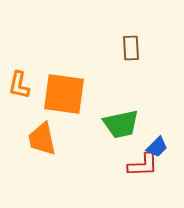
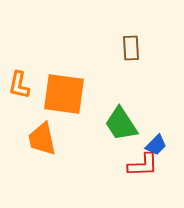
green trapezoid: rotated 69 degrees clockwise
blue trapezoid: moved 1 px left, 2 px up
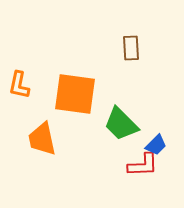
orange square: moved 11 px right
green trapezoid: rotated 12 degrees counterclockwise
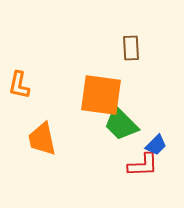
orange square: moved 26 px right, 1 px down
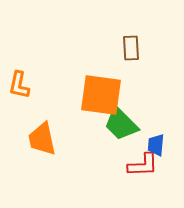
blue trapezoid: rotated 140 degrees clockwise
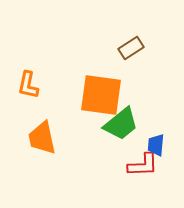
brown rectangle: rotated 60 degrees clockwise
orange L-shape: moved 9 px right
green trapezoid: rotated 84 degrees counterclockwise
orange trapezoid: moved 1 px up
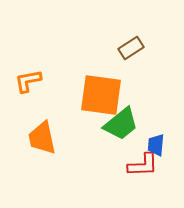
orange L-shape: moved 4 px up; rotated 68 degrees clockwise
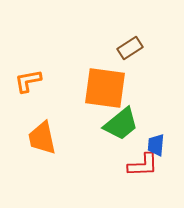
brown rectangle: moved 1 px left
orange square: moved 4 px right, 7 px up
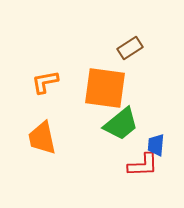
orange L-shape: moved 17 px right, 1 px down
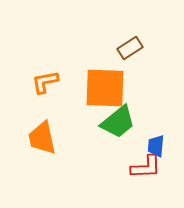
orange square: rotated 6 degrees counterclockwise
green trapezoid: moved 3 px left, 2 px up
blue trapezoid: moved 1 px down
red L-shape: moved 3 px right, 2 px down
